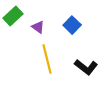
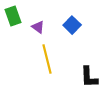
green rectangle: rotated 66 degrees counterclockwise
black L-shape: moved 3 px right, 10 px down; rotated 50 degrees clockwise
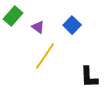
green rectangle: rotated 60 degrees clockwise
yellow line: moved 2 px left, 3 px up; rotated 48 degrees clockwise
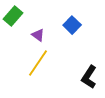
purple triangle: moved 8 px down
yellow line: moved 7 px left, 7 px down
black L-shape: rotated 35 degrees clockwise
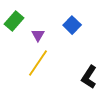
green rectangle: moved 1 px right, 5 px down
purple triangle: rotated 24 degrees clockwise
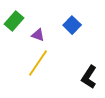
purple triangle: rotated 40 degrees counterclockwise
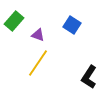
blue square: rotated 12 degrees counterclockwise
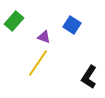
purple triangle: moved 6 px right, 2 px down
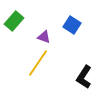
black L-shape: moved 5 px left
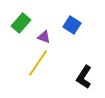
green rectangle: moved 7 px right, 2 px down
